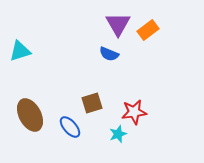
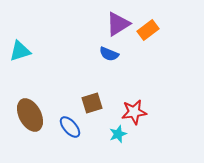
purple triangle: rotated 28 degrees clockwise
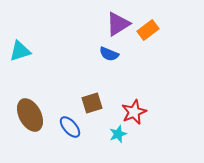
red star: rotated 15 degrees counterclockwise
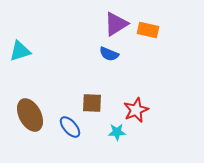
purple triangle: moved 2 px left
orange rectangle: rotated 50 degrees clockwise
brown square: rotated 20 degrees clockwise
red star: moved 2 px right, 2 px up
cyan star: moved 1 px left, 2 px up; rotated 18 degrees clockwise
